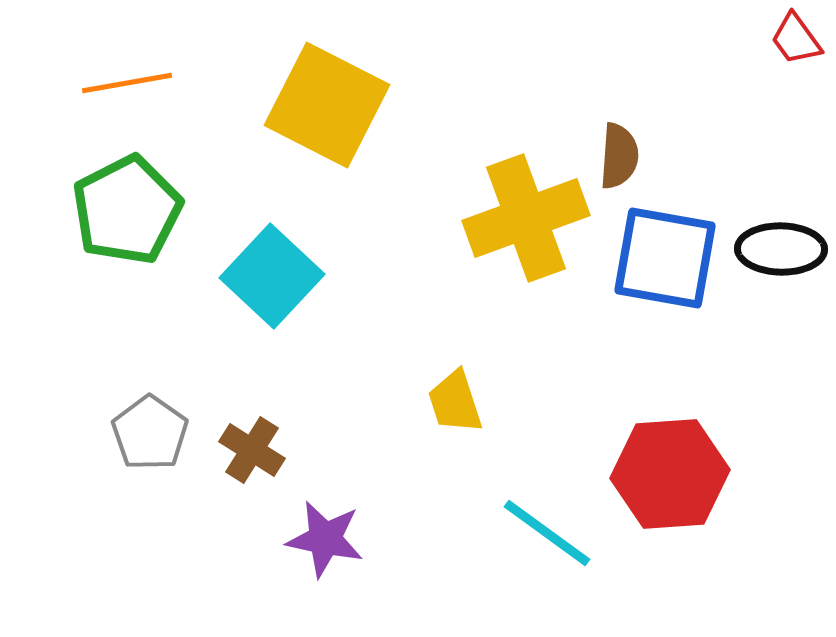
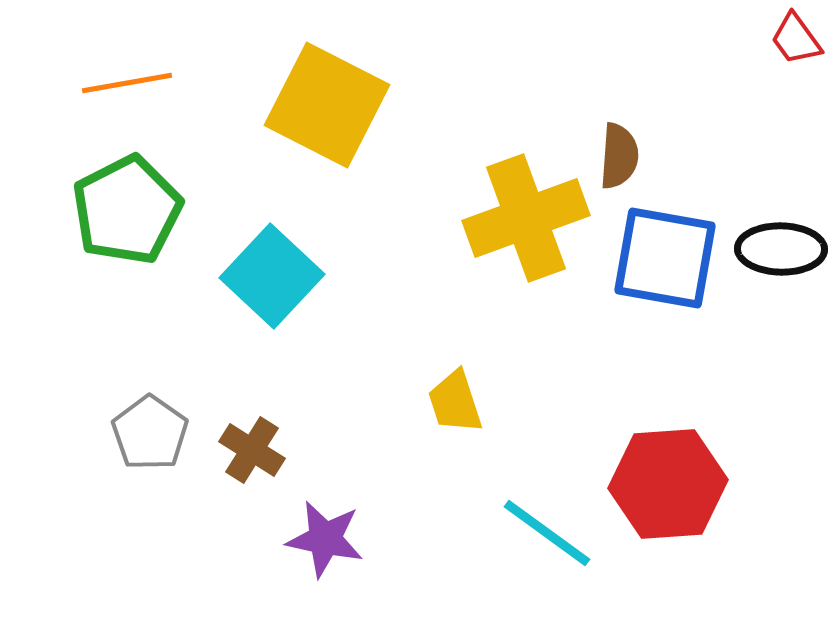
red hexagon: moved 2 px left, 10 px down
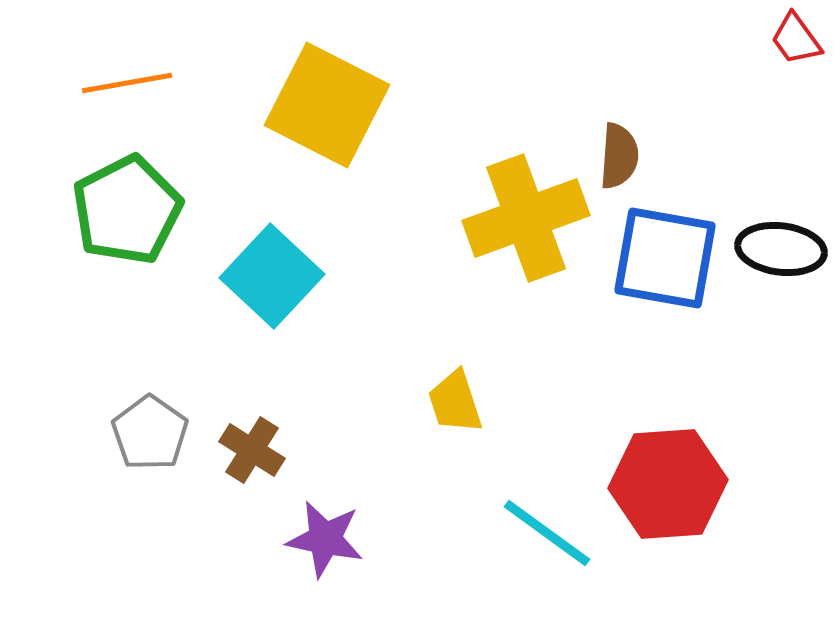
black ellipse: rotated 6 degrees clockwise
